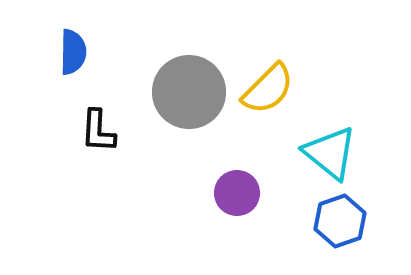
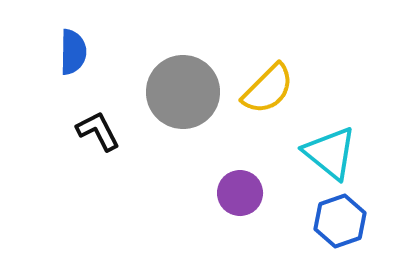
gray circle: moved 6 px left
black L-shape: rotated 150 degrees clockwise
purple circle: moved 3 px right
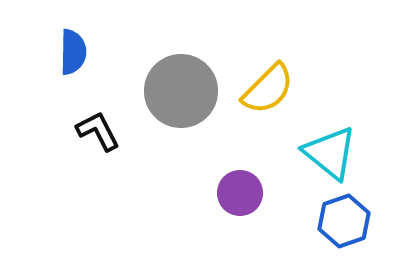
gray circle: moved 2 px left, 1 px up
blue hexagon: moved 4 px right
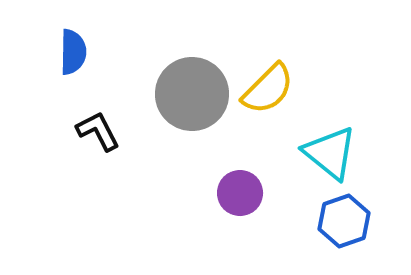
gray circle: moved 11 px right, 3 px down
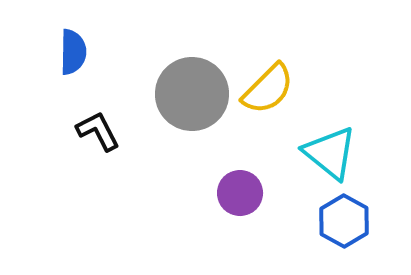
blue hexagon: rotated 12 degrees counterclockwise
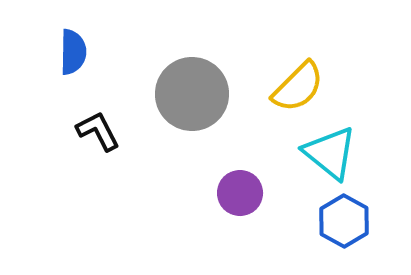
yellow semicircle: moved 30 px right, 2 px up
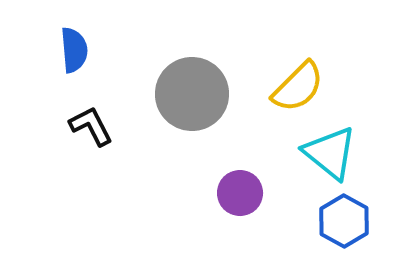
blue semicircle: moved 1 px right, 2 px up; rotated 6 degrees counterclockwise
black L-shape: moved 7 px left, 5 px up
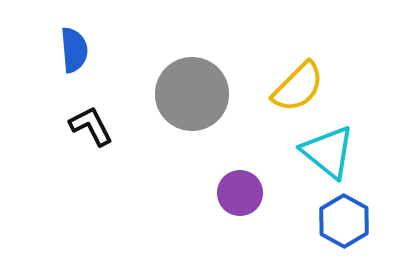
cyan triangle: moved 2 px left, 1 px up
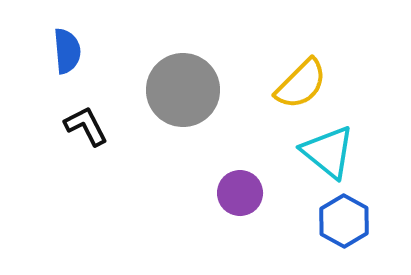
blue semicircle: moved 7 px left, 1 px down
yellow semicircle: moved 3 px right, 3 px up
gray circle: moved 9 px left, 4 px up
black L-shape: moved 5 px left
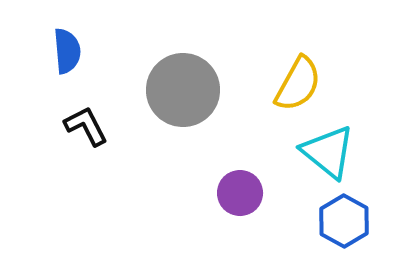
yellow semicircle: moved 3 px left; rotated 16 degrees counterclockwise
